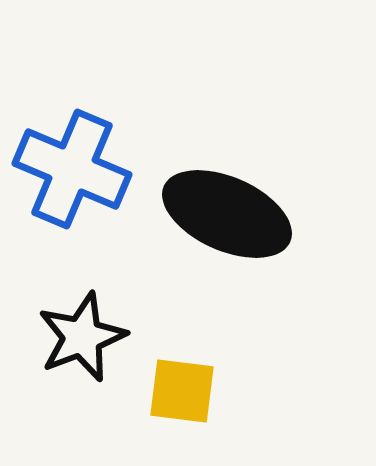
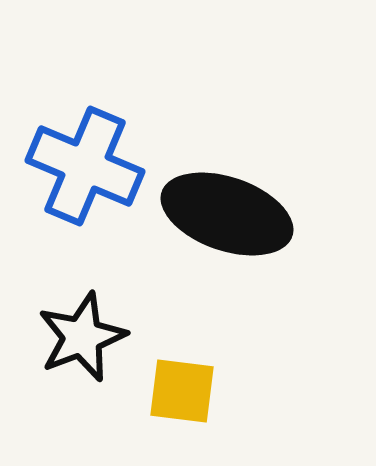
blue cross: moved 13 px right, 3 px up
black ellipse: rotated 5 degrees counterclockwise
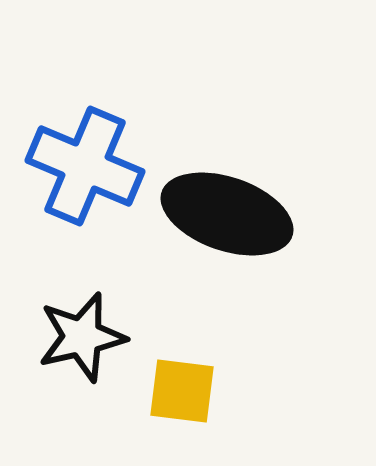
black star: rotated 8 degrees clockwise
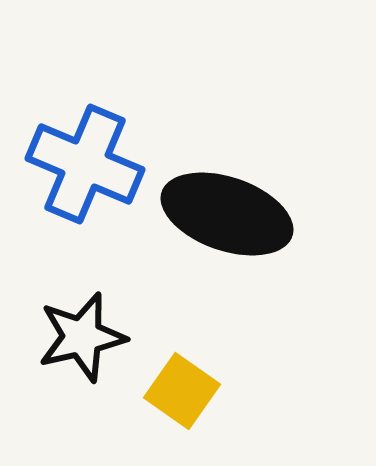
blue cross: moved 2 px up
yellow square: rotated 28 degrees clockwise
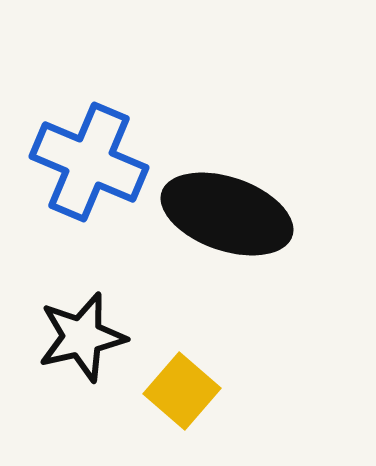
blue cross: moved 4 px right, 2 px up
yellow square: rotated 6 degrees clockwise
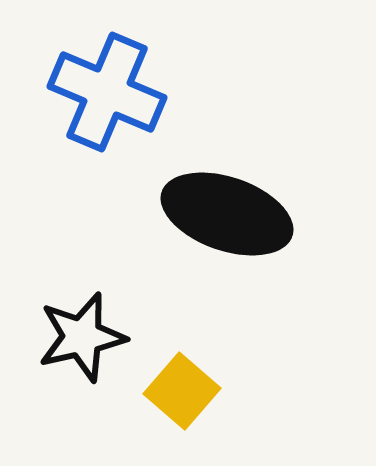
blue cross: moved 18 px right, 70 px up
